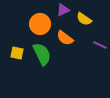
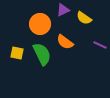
yellow semicircle: moved 1 px up
orange semicircle: moved 4 px down
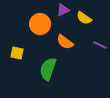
green semicircle: moved 6 px right, 15 px down; rotated 135 degrees counterclockwise
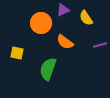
yellow semicircle: moved 2 px right; rotated 21 degrees clockwise
orange circle: moved 1 px right, 1 px up
purple line: rotated 40 degrees counterclockwise
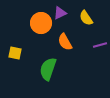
purple triangle: moved 3 px left, 3 px down
orange semicircle: rotated 24 degrees clockwise
yellow square: moved 2 px left
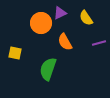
purple line: moved 1 px left, 2 px up
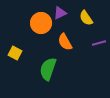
yellow square: rotated 16 degrees clockwise
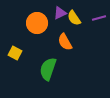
yellow semicircle: moved 12 px left
orange circle: moved 4 px left
purple line: moved 25 px up
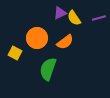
orange circle: moved 15 px down
orange semicircle: rotated 96 degrees counterclockwise
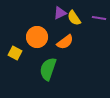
purple line: rotated 24 degrees clockwise
orange circle: moved 1 px up
